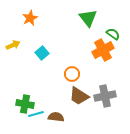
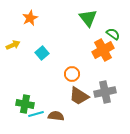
gray cross: moved 4 px up
brown semicircle: moved 1 px up
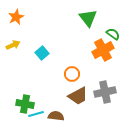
orange star: moved 14 px left, 1 px up
brown trapezoid: moved 1 px left; rotated 60 degrees counterclockwise
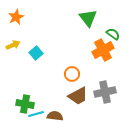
cyan square: moved 6 px left
brown semicircle: moved 1 px left
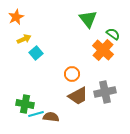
green triangle: moved 1 px down
yellow arrow: moved 11 px right, 6 px up
orange cross: rotated 20 degrees counterclockwise
brown semicircle: moved 4 px left, 1 px down
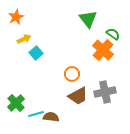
green cross: moved 9 px left, 1 px up; rotated 36 degrees clockwise
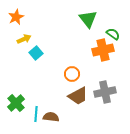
orange cross: rotated 35 degrees clockwise
cyan line: rotated 70 degrees counterclockwise
